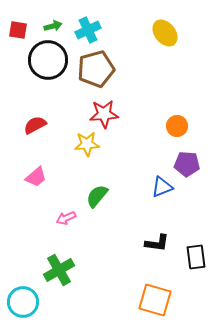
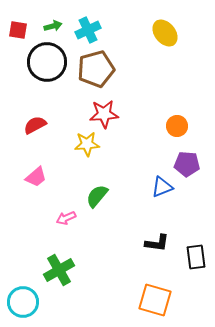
black circle: moved 1 px left, 2 px down
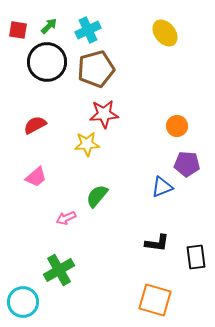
green arrow: moved 4 px left; rotated 30 degrees counterclockwise
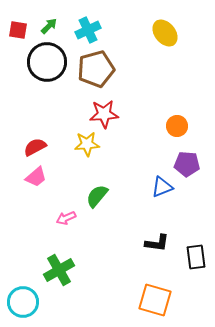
red semicircle: moved 22 px down
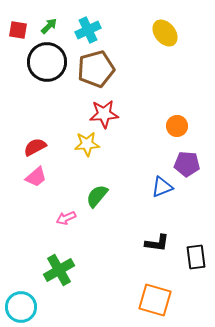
cyan circle: moved 2 px left, 5 px down
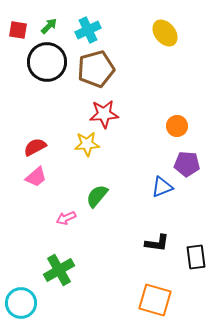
cyan circle: moved 4 px up
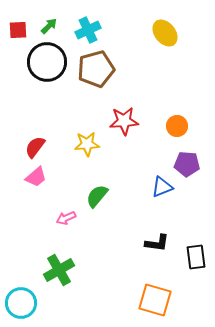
red square: rotated 12 degrees counterclockwise
red star: moved 20 px right, 7 px down
red semicircle: rotated 25 degrees counterclockwise
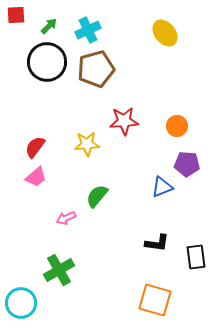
red square: moved 2 px left, 15 px up
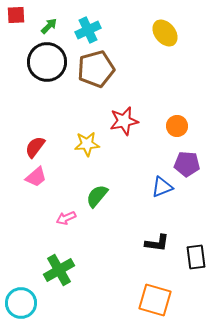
red star: rotated 8 degrees counterclockwise
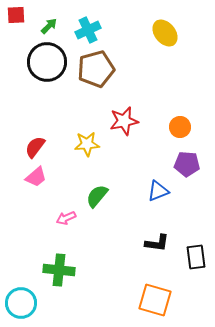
orange circle: moved 3 px right, 1 px down
blue triangle: moved 4 px left, 4 px down
green cross: rotated 36 degrees clockwise
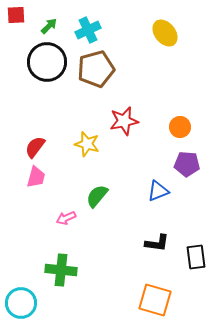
yellow star: rotated 20 degrees clockwise
pink trapezoid: rotated 35 degrees counterclockwise
green cross: moved 2 px right
